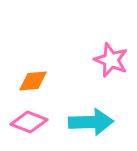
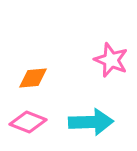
orange diamond: moved 3 px up
pink diamond: moved 1 px left
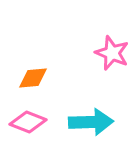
pink star: moved 1 px right, 7 px up
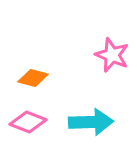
pink star: moved 2 px down
orange diamond: rotated 20 degrees clockwise
